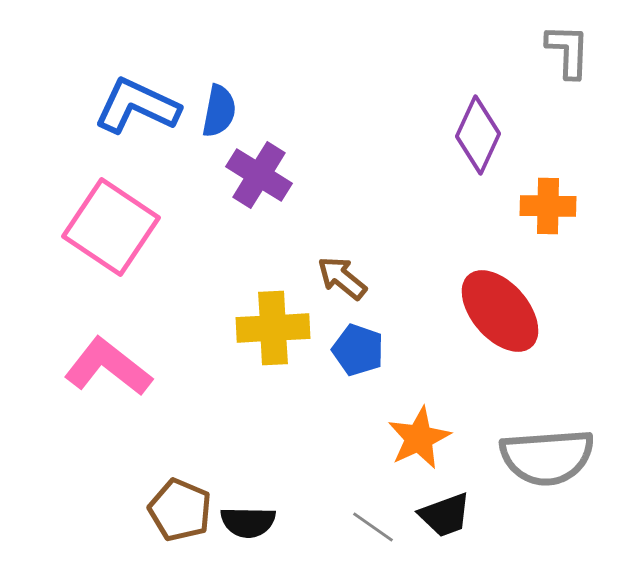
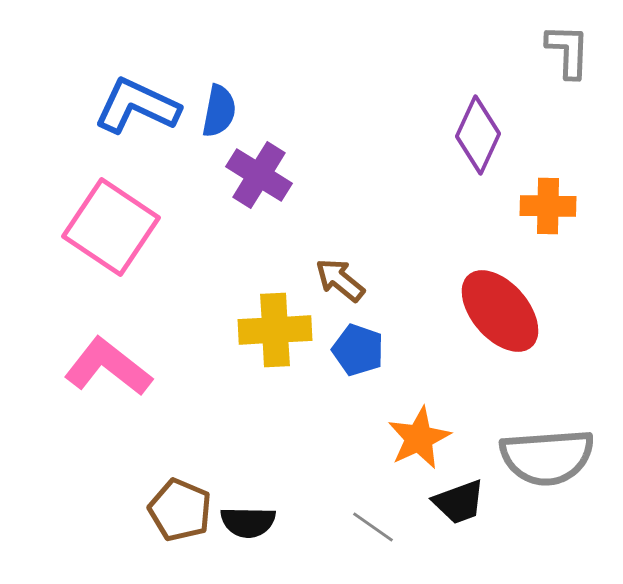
brown arrow: moved 2 px left, 2 px down
yellow cross: moved 2 px right, 2 px down
black trapezoid: moved 14 px right, 13 px up
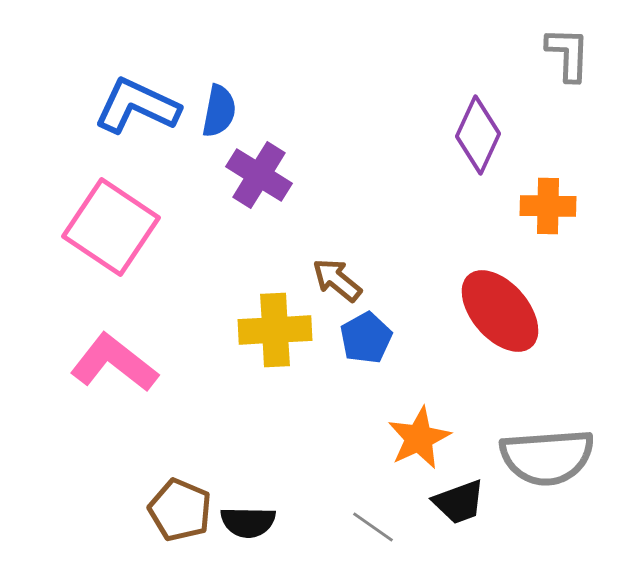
gray L-shape: moved 3 px down
brown arrow: moved 3 px left
blue pentagon: moved 8 px right, 12 px up; rotated 24 degrees clockwise
pink L-shape: moved 6 px right, 4 px up
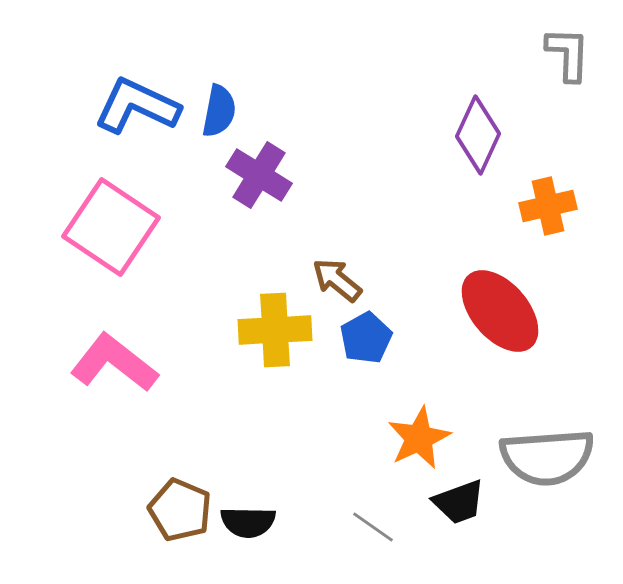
orange cross: rotated 14 degrees counterclockwise
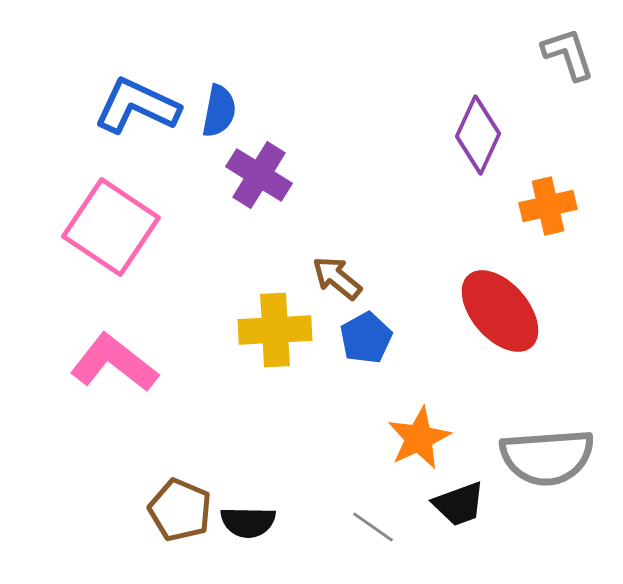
gray L-shape: rotated 20 degrees counterclockwise
brown arrow: moved 2 px up
black trapezoid: moved 2 px down
